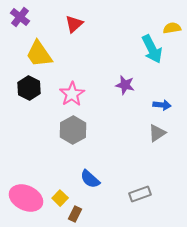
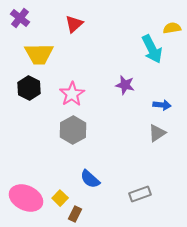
purple cross: moved 1 px down
yellow trapezoid: rotated 56 degrees counterclockwise
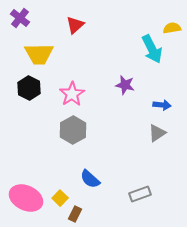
red triangle: moved 1 px right, 1 px down
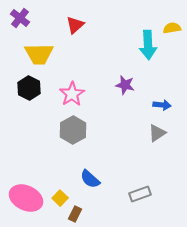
cyan arrow: moved 4 px left, 4 px up; rotated 24 degrees clockwise
